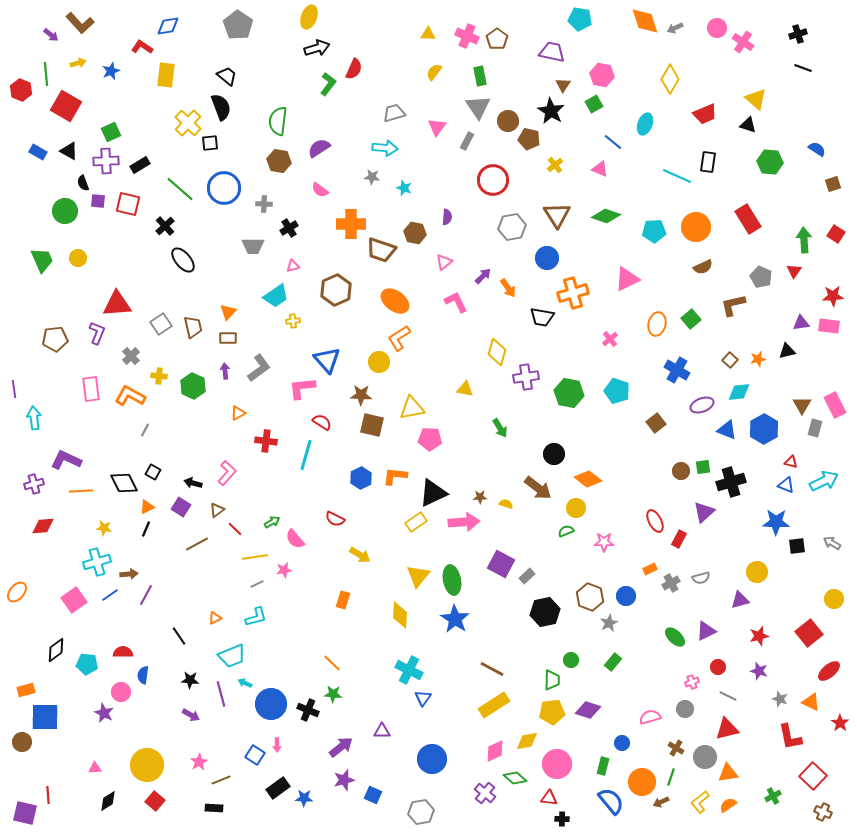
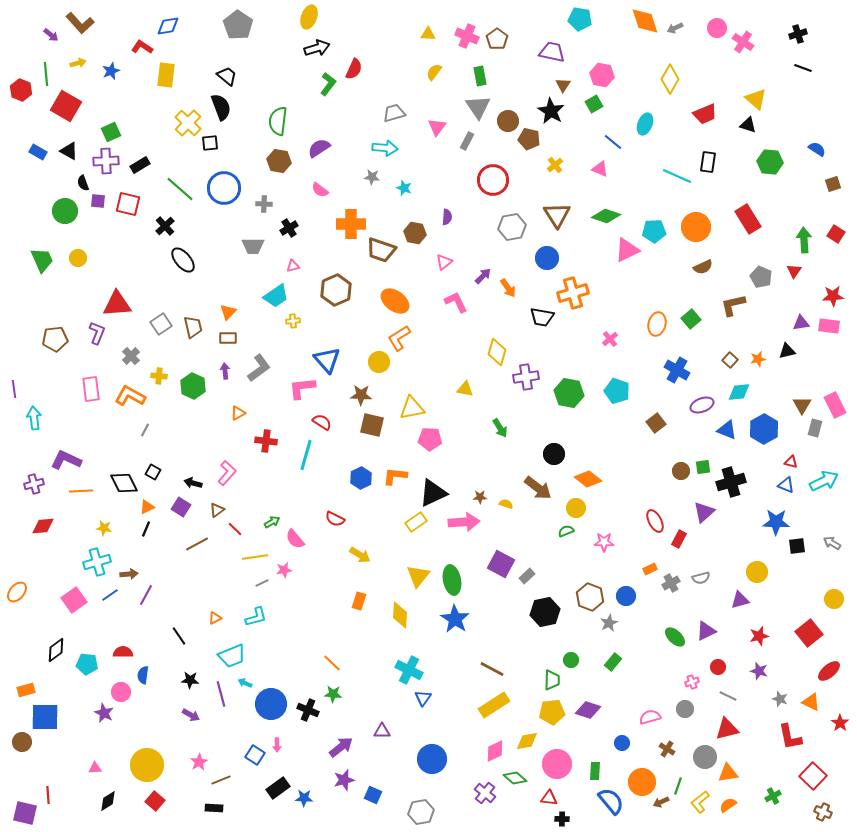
pink triangle at (627, 279): moved 29 px up
gray line at (257, 584): moved 5 px right, 1 px up
orange rectangle at (343, 600): moved 16 px right, 1 px down
brown cross at (676, 748): moved 9 px left, 1 px down
green rectangle at (603, 766): moved 8 px left, 5 px down; rotated 12 degrees counterclockwise
green line at (671, 777): moved 7 px right, 9 px down
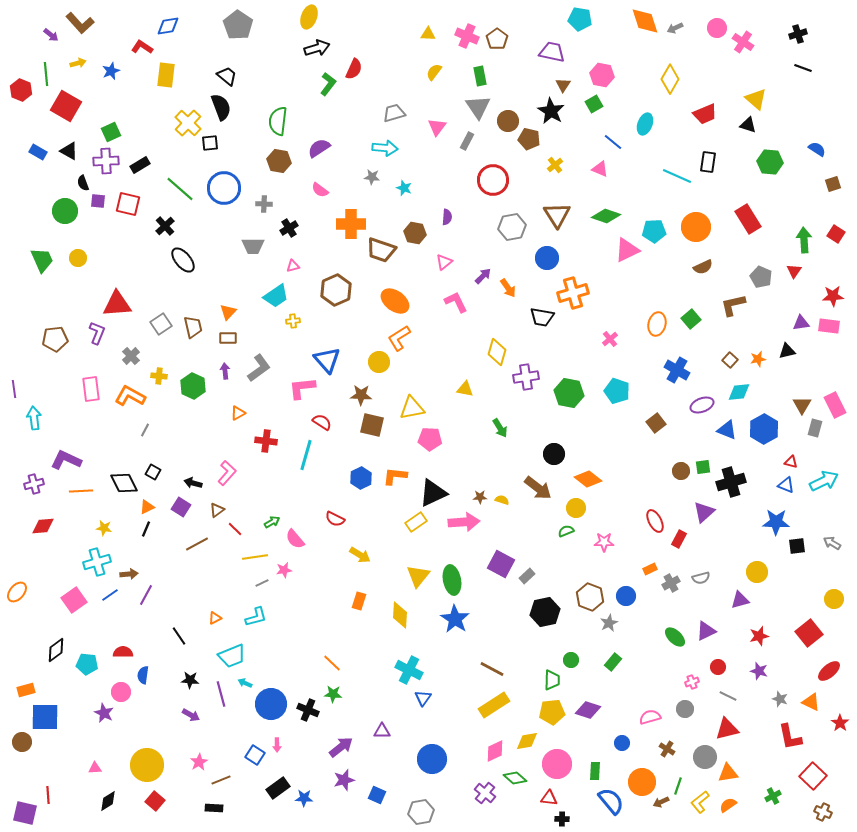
yellow semicircle at (506, 504): moved 4 px left, 4 px up
blue square at (373, 795): moved 4 px right
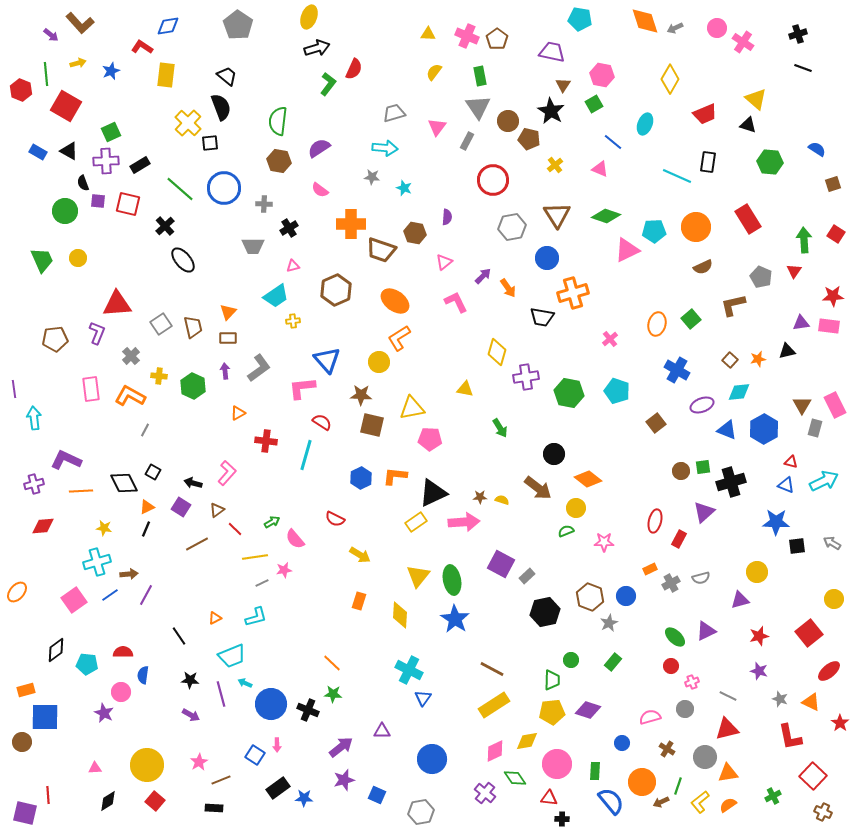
red ellipse at (655, 521): rotated 40 degrees clockwise
red circle at (718, 667): moved 47 px left, 1 px up
green diamond at (515, 778): rotated 15 degrees clockwise
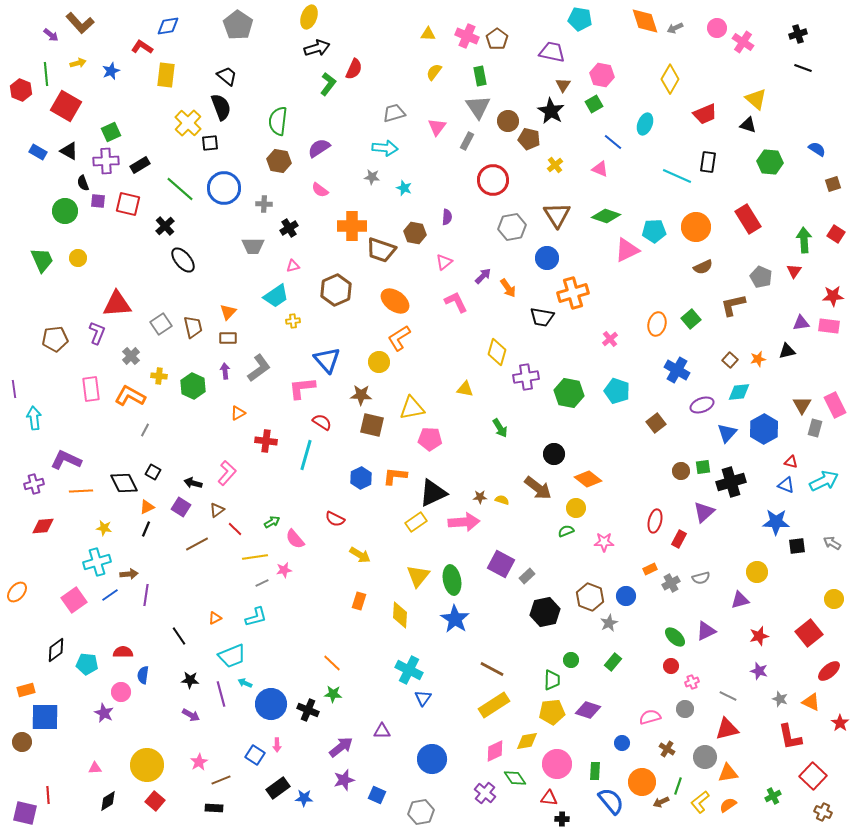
orange cross at (351, 224): moved 1 px right, 2 px down
blue triangle at (727, 430): moved 3 px down; rotated 50 degrees clockwise
purple line at (146, 595): rotated 20 degrees counterclockwise
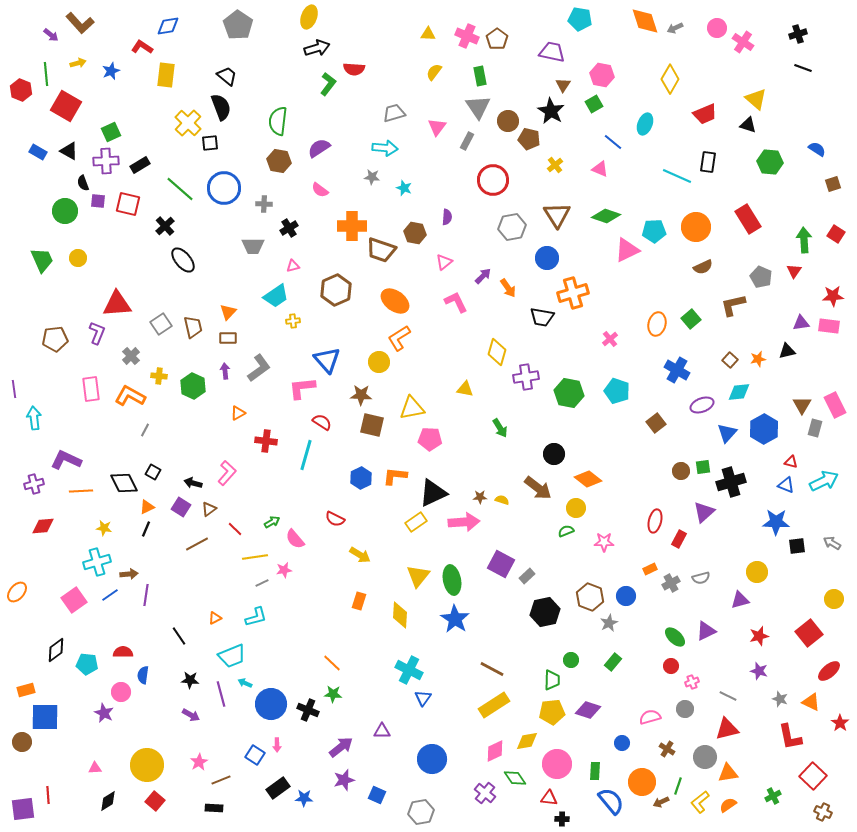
red semicircle at (354, 69): rotated 70 degrees clockwise
brown triangle at (217, 510): moved 8 px left, 1 px up
purple square at (25, 813): moved 2 px left, 4 px up; rotated 20 degrees counterclockwise
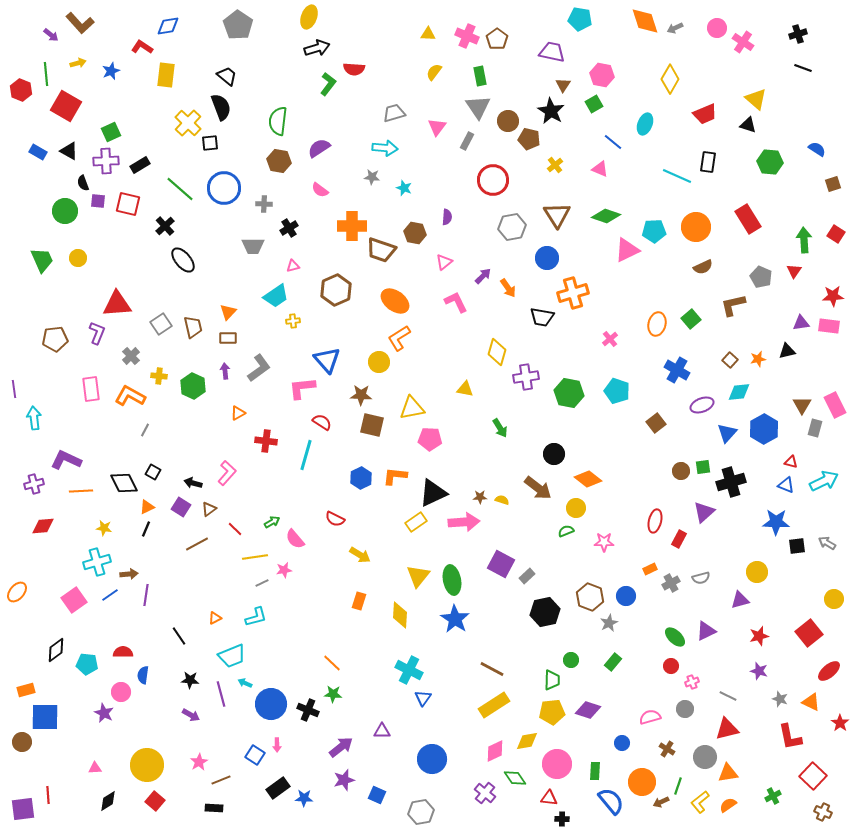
gray arrow at (832, 543): moved 5 px left
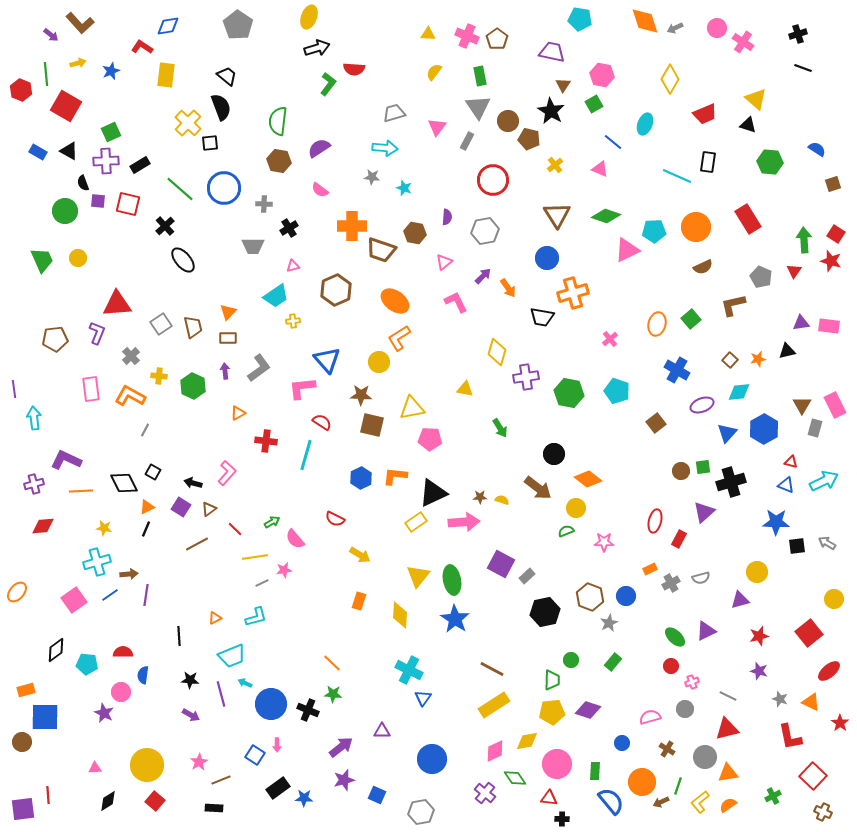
gray hexagon at (512, 227): moved 27 px left, 4 px down
red star at (833, 296): moved 2 px left, 35 px up; rotated 20 degrees clockwise
black line at (179, 636): rotated 30 degrees clockwise
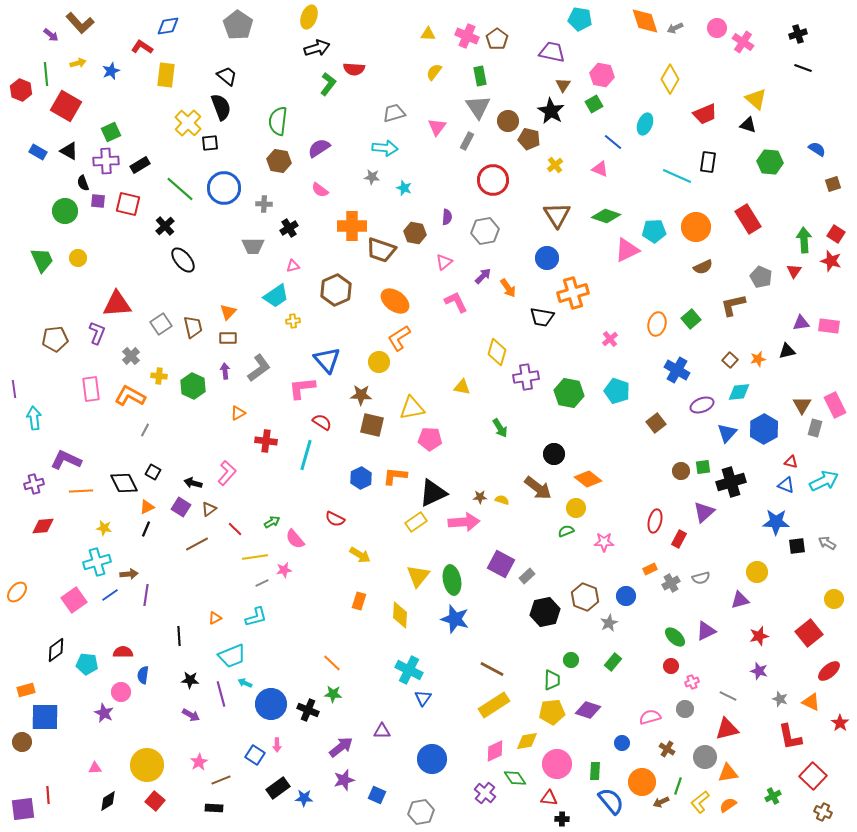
yellow triangle at (465, 389): moved 3 px left, 2 px up
brown hexagon at (590, 597): moved 5 px left
blue star at (455, 619): rotated 16 degrees counterclockwise
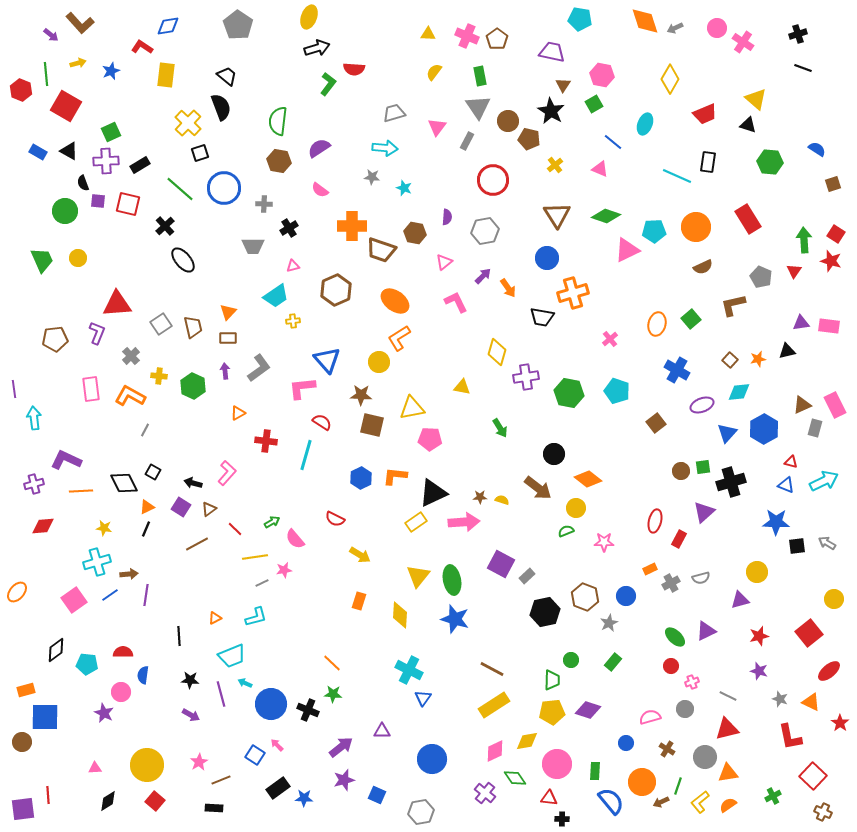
black square at (210, 143): moved 10 px left, 10 px down; rotated 12 degrees counterclockwise
brown triangle at (802, 405): rotated 36 degrees clockwise
blue circle at (622, 743): moved 4 px right
pink arrow at (277, 745): rotated 136 degrees clockwise
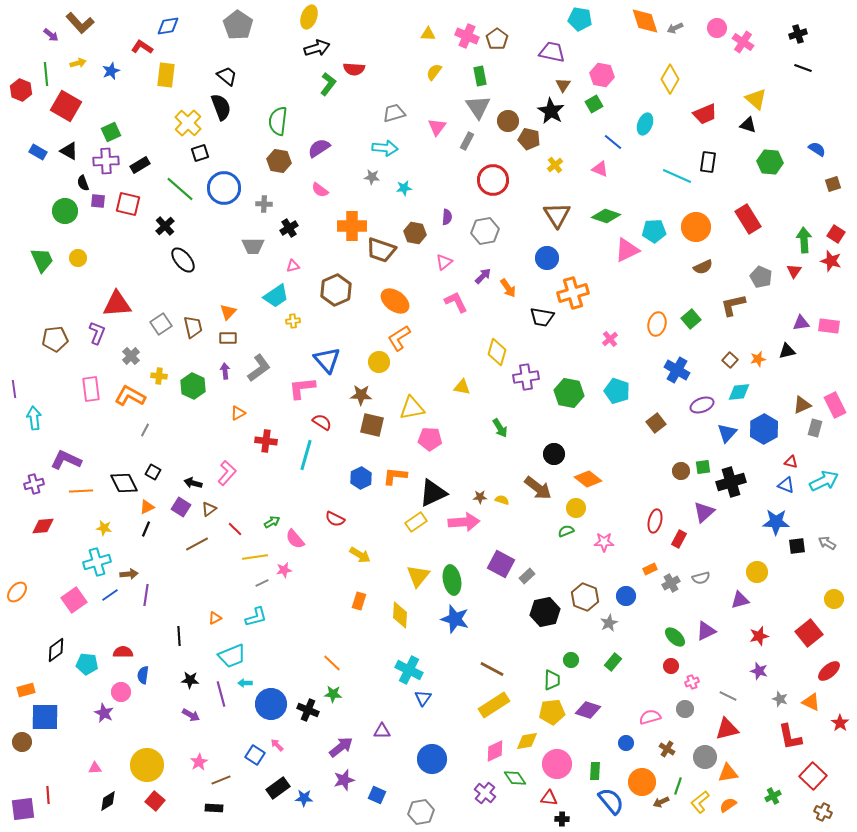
cyan star at (404, 188): rotated 28 degrees counterclockwise
cyan arrow at (245, 683): rotated 24 degrees counterclockwise
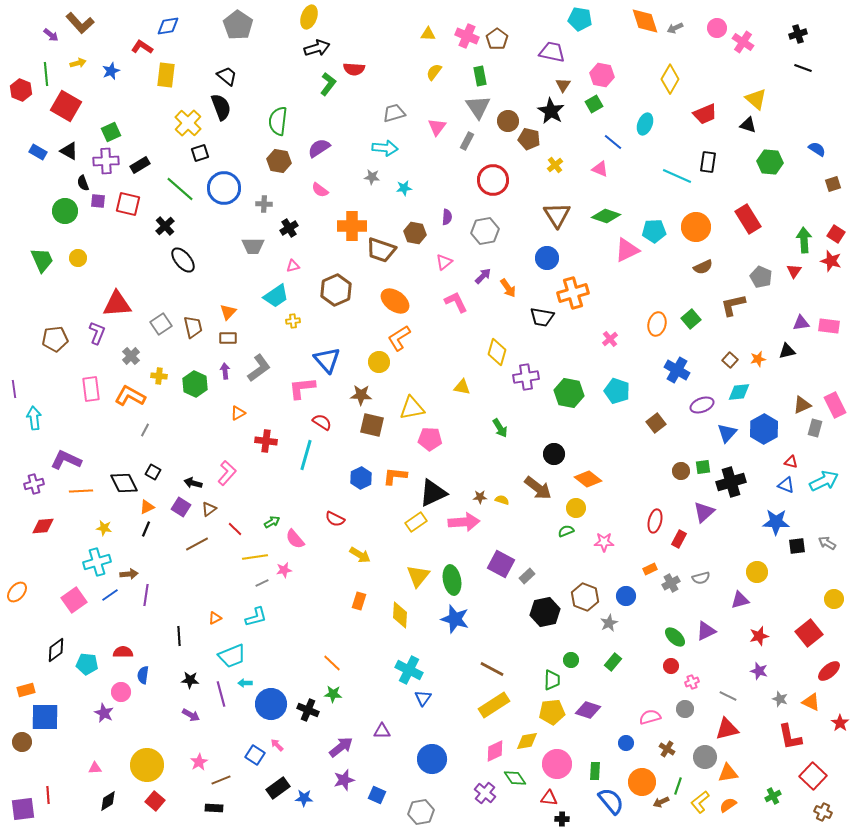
green hexagon at (193, 386): moved 2 px right, 2 px up
